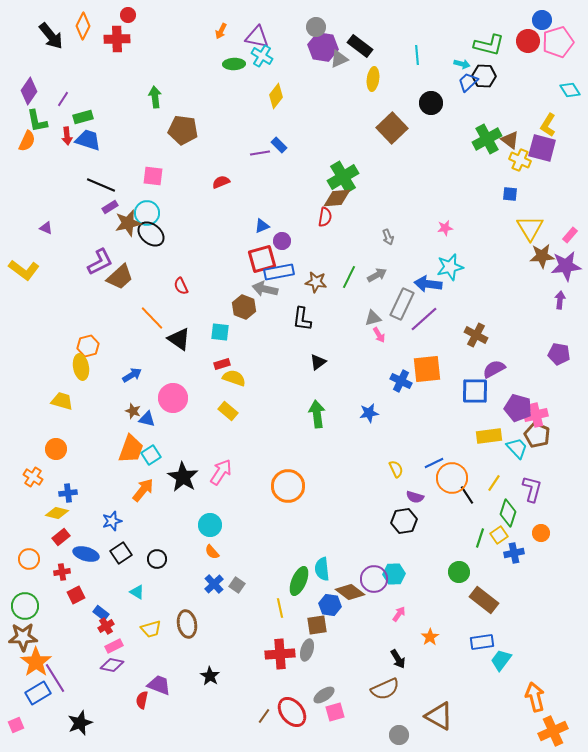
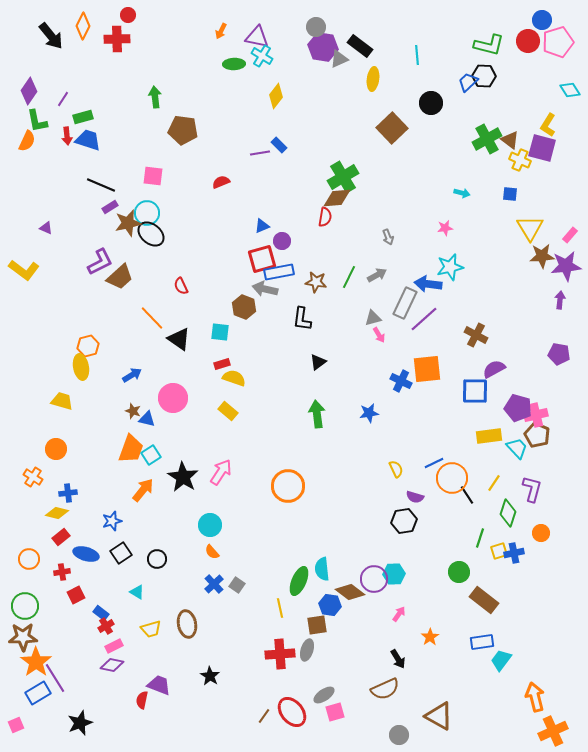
cyan arrow at (462, 64): moved 129 px down
gray rectangle at (402, 304): moved 3 px right, 1 px up
yellow square at (499, 535): moved 16 px down; rotated 18 degrees clockwise
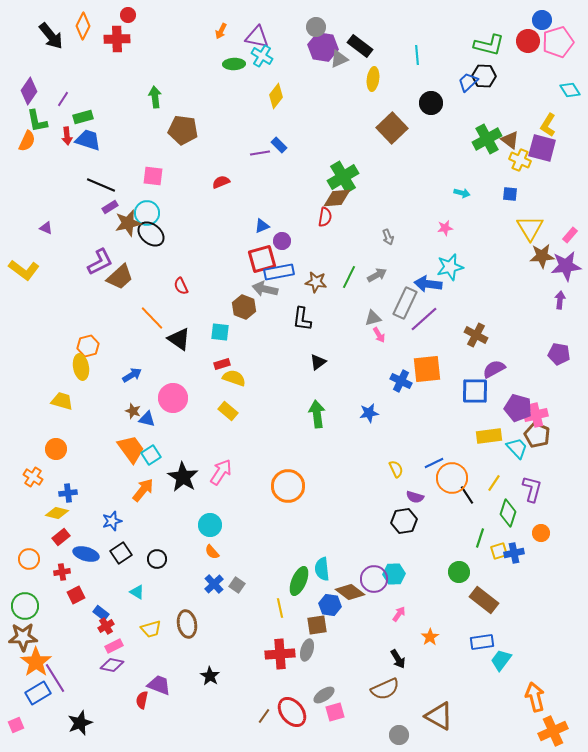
orange trapezoid at (131, 449): rotated 56 degrees counterclockwise
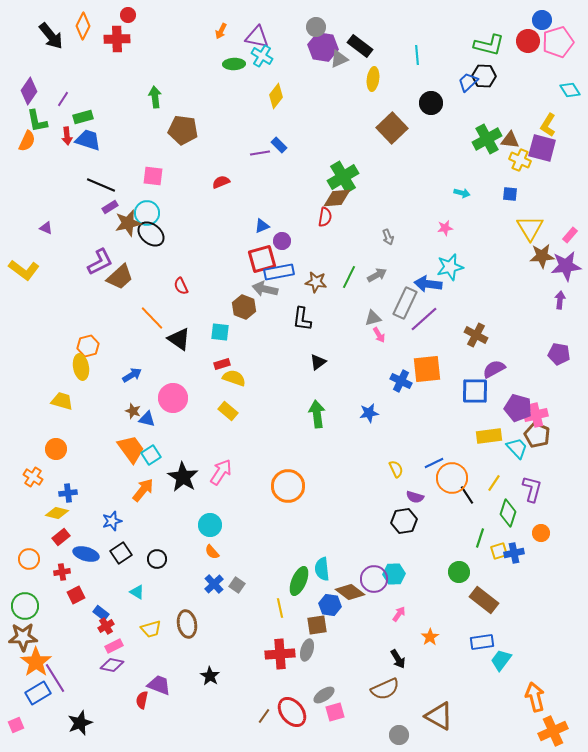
brown triangle at (510, 140): rotated 30 degrees counterclockwise
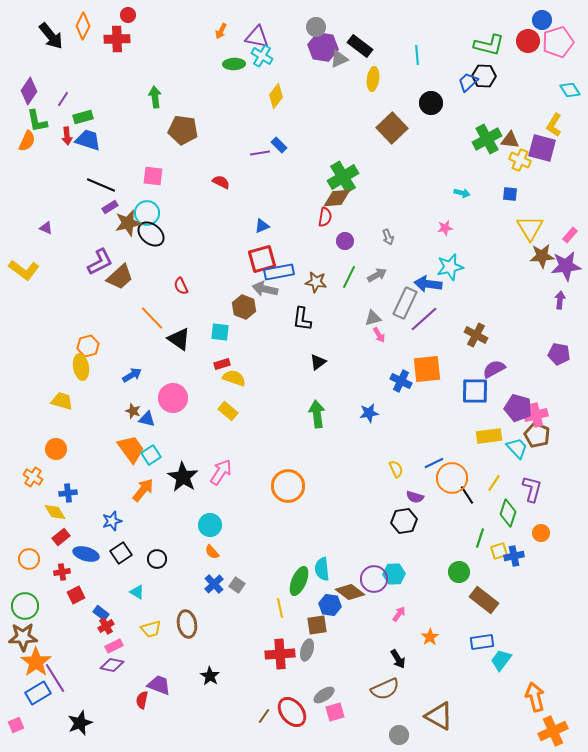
yellow L-shape at (548, 125): moved 6 px right
red semicircle at (221, 182): rotated 48 degrees clockwise
purple circle at (282, 241): moved 63 px right
yellow diamond at (57, 513): moved 2 px left, 1 px up; rotated 45 degrees clockwise
blue cross at (514, 553): moved 3 px down
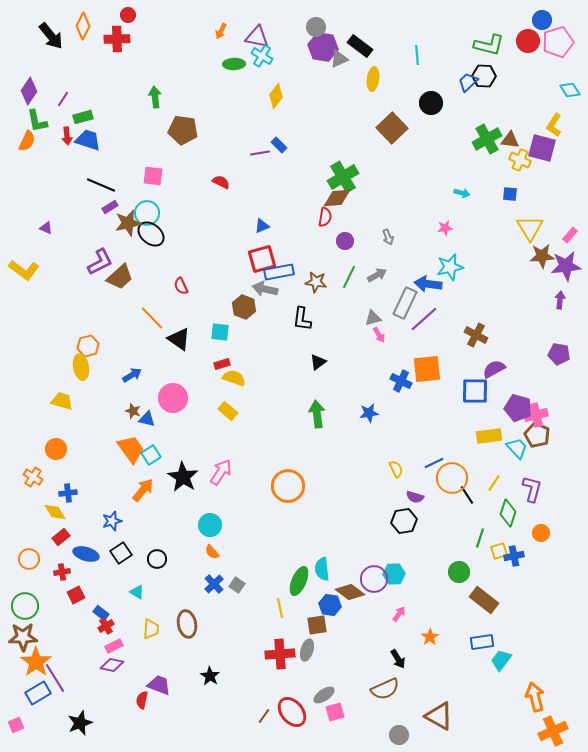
yellow trapezoid at (151, 629): rotated 70 degrees counterclockwise
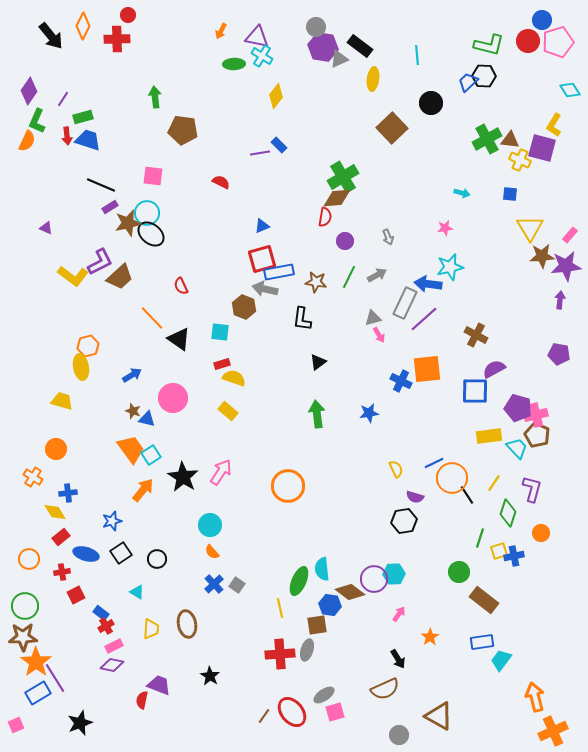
green L-shape at (37, 121): rotated 35 degrees clockwise
yellow L-shape at (24, 270): moved 49 px right, 6 px down
